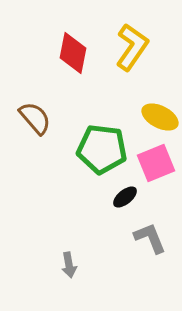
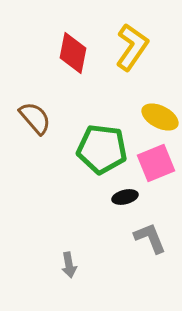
black ellipse: rotated 25 degrees clockwise
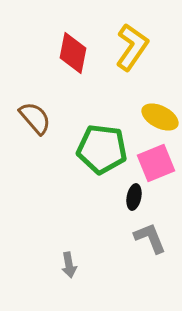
black ellipse: moved 9 px right; rotated 65 degrees counterclockwise
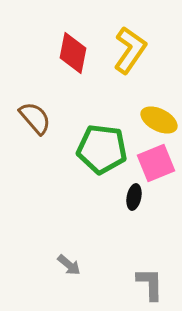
yellow L-shape: moved 2 px left, 3 px down
yellow ellipse: moved 1 px left, 3 px down
gray L-shape: moved 46 px down; rotated 21 degrees clockwise
gray arrow: rotated 40 degrees counterclockwise
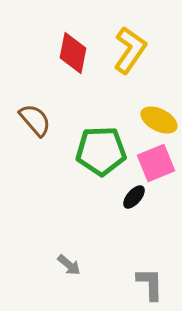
brown semicircle: moved 2 px down
green pentagon: moved 1 px left, 2 px down; rotated 9 degrees counterclockwise
black ellipse: rotated 30 degrees clockwise
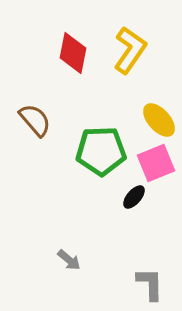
yellow ellipse: rotated 21 degrees clockwise
gray arrow: moved 5 px up
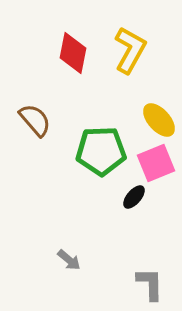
yellow L-shape: rotated 6 degrees counterclockwise
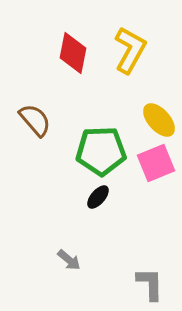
black ellipse: moved 36 px left
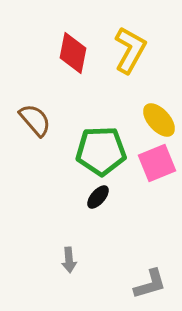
pink square: moved 1 px right
gray arrow: rotated 45 degrees clockwise
gray L-shape: rotated 75 degrees clockwise
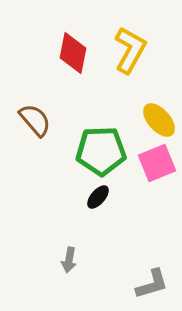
gray arrow: rotated 15 degrees clockwise
gray L-shape: moved 2 px right
